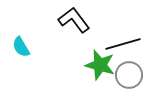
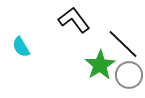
black line: rotated 60 degrees clockwise
green star: rotated 24 degrees clockwise
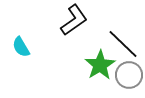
black L-shape: rotated 92 degrees clockwise
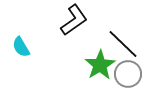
gray circle: moved 1 px left, 1 px up
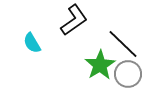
cyan semicircle: moved 11 px right, 4 px up
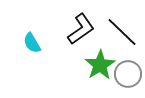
black L-shape: moved 7 px right, 9 px down
black line: moved 1 px left, 12 px up
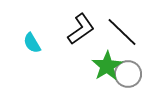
green star: moved 7 px right, 1 px down
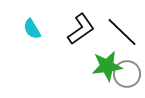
cyan semicircle: moved 14 px up
green star: rotated 24 degrees clockwise
gray circle: moved 1 px left
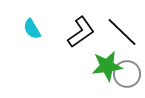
black L-shape: moved 3 px down
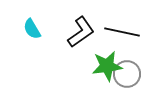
black line: rotated 32 degrees counterclockwise
